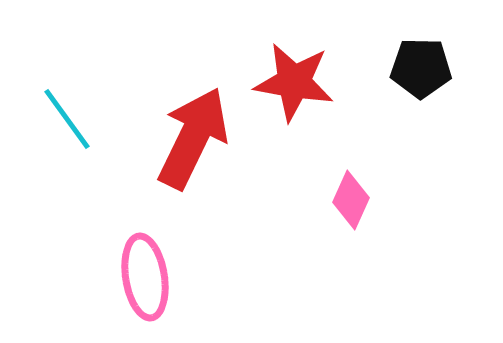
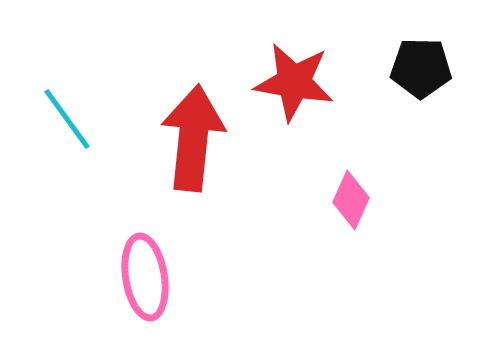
red arrow: rotated 20 degrees counterclockwise
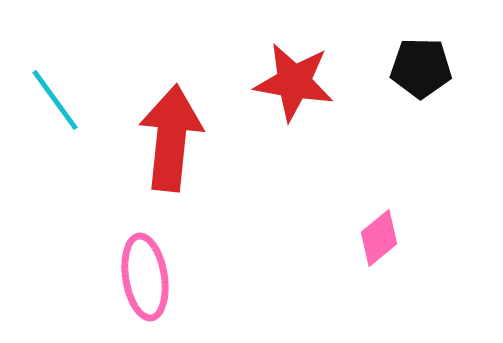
cyan line: moved 12 px left, 19 px up
red arrow: moved 22 px left
pink diamond: moved 28 px right, 38 px down; rotated 26 degrees clockwise
